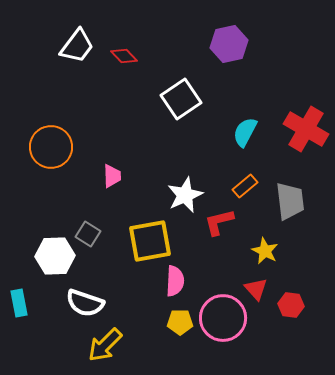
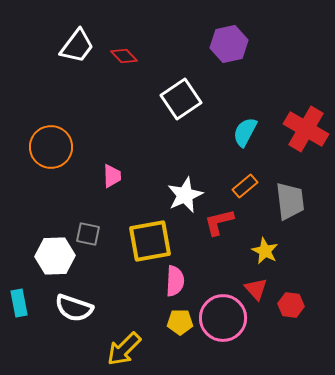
gray square: rotated 20 degrees counterclockwise
white semicircle: moved 11 px left, 5 px down
yellow arrow: moved 19 px right, 4 px down
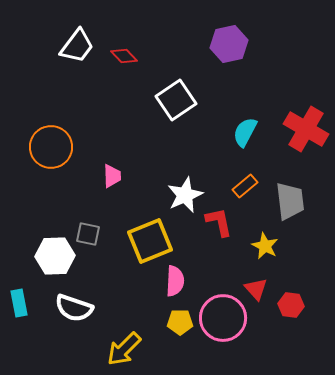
white square: moved 5 px left, 1 px down
red L-shape: rotated 92 degrees clockwise
yellow square: rotated 12 degrees counterclockwise
yellow star: moved 5 px up
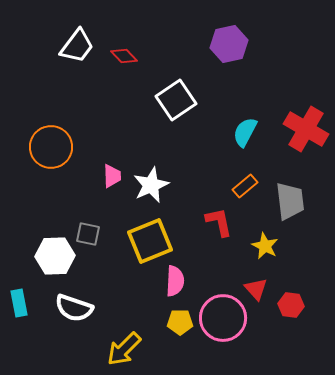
white star: moved 34 px left, 10 px up
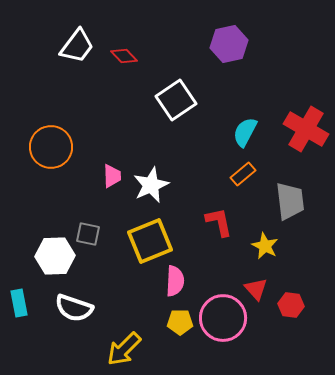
orange rectangle: moved 2 px left, 12 px up
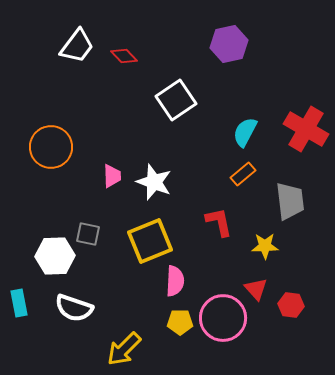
white star: moved 3 px right, 3 px up; rotated 27 degrees counterclockwise
yellow star: rotated 28 degrees counterclockwise
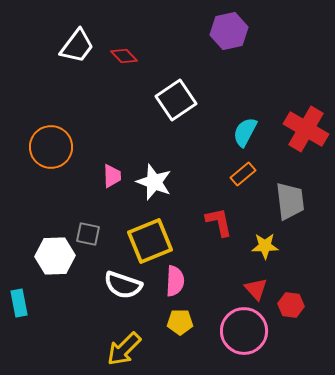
purple hexagon: moved 13 px up
white semicircle: moved 49 px right, 23 px up
pink circle: moved 21 px right, 13 px down
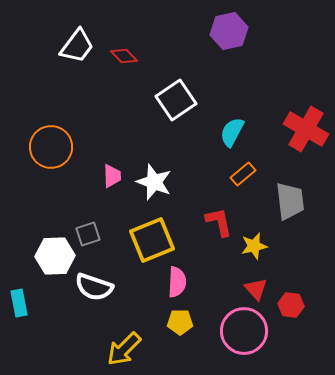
cyan semicircle: moved 13 px left
gray square: rotated 30 degrees counterclockwise
yellow square: moved 2 px right, 1 px up
yellow star: moved 11 px left; rotated 12 degrees counterclockwise
pink semicircle: moved 2 px right, 1 px down
white semicircle: moved 29 px left, 2 px down
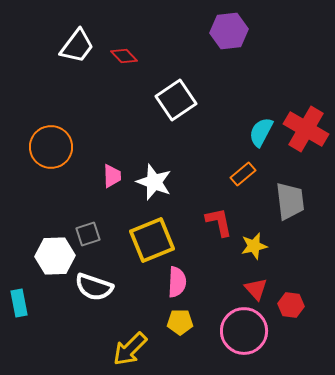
purple hexagon: rotated 6 degrees clockwise
cyan semicircle: moved 29 px right
yellow arrow: moved 6 px right
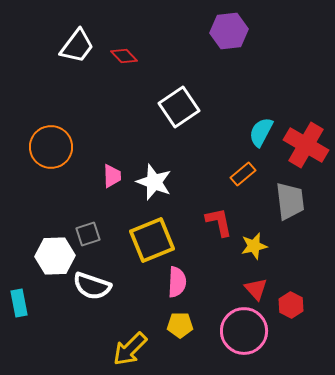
white square: moved 3 px right, 7 px down
red cross: moved 16 px down
white semicircle: moved 2 px left, 1 px up
red hexagon: rotated 20 degrees clockwise
yellow pentagon: moved 3 px down
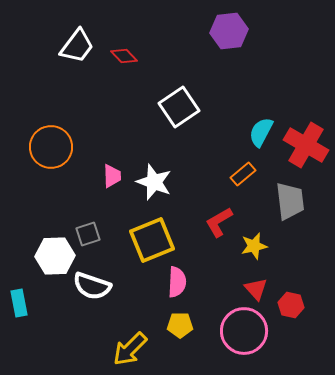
red L-shape: rotated 108 degrees counterclockwise
red hexagon: rotated 15 degrees counterclockwise
